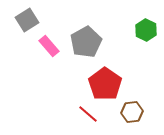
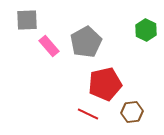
gray square: rotated 30 degrees clockwise
red pentagon: rotated 24 degrees clockwise
red line: rotated 15 degrees counterclockwise
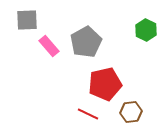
brown hexagon: moved 1 px left
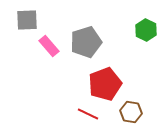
gray pentagon: rotated 12 degrees clockwise
red pentagon: rotated 8 degrees counterclockwise
brown hexagon: rotated 15 degrees clockwise
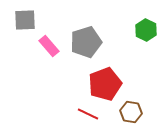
gray square: moved 2 px left
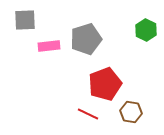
gray pentagon: moved 3 px up
pink rectangle: rotated 55 degrees counterclockwise
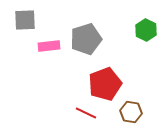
red line: moved 2 px left, 1 px up
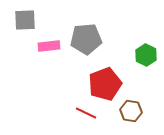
green hexagon: moved 25 px down
gray pentagon: rotated 12 degrees clockwise
brown hexagon: moved 1 px up
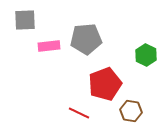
red line: moved 7 px left
